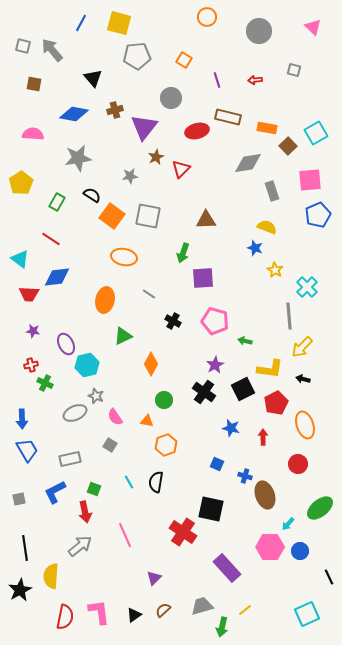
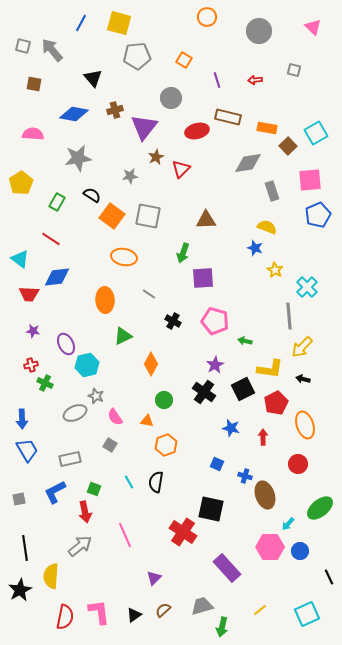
orange ellipse at (105, 300): rotated 15 degrees counterclockwise
yellow line at (245, 610): moved 15 px right
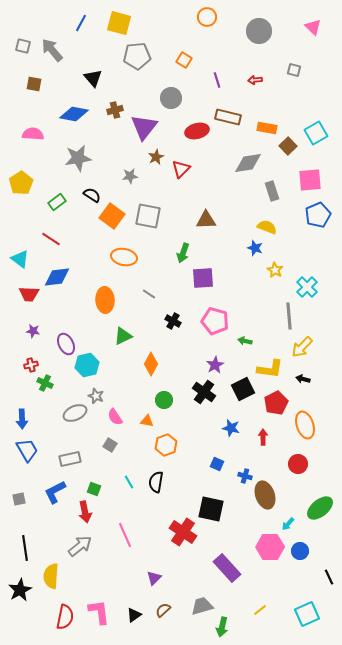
green rectangle at (57, 202): rotated 24 degrees clockwise
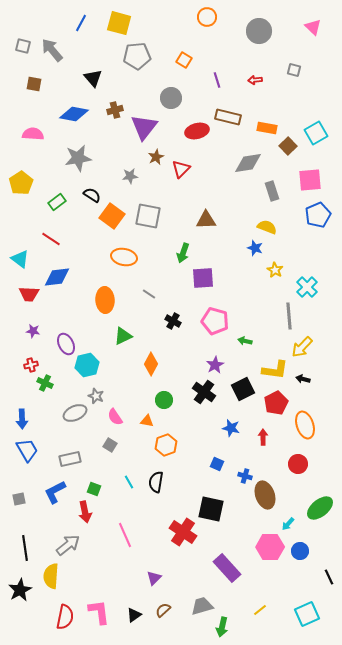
yellow L-shape at (270, 369): moved 5 px right, 1 px down
gray arrow at (80, 546): moved 12 px left, 1 px up
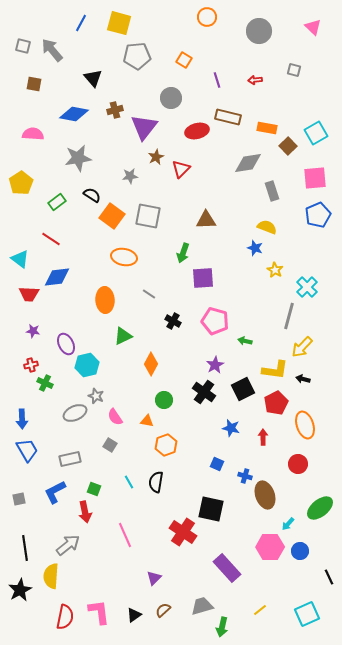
pink square at (310, 180): moved 5 px right, 2 px up
gray line at (289, 316): rotated 20 degrees clockwise
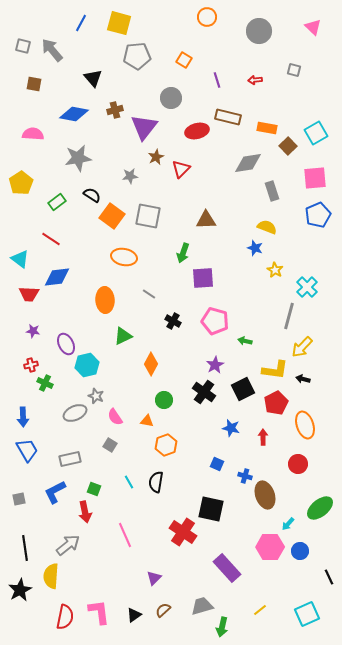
blue arrow at (22, 419): moved 1 px right, 2 px up
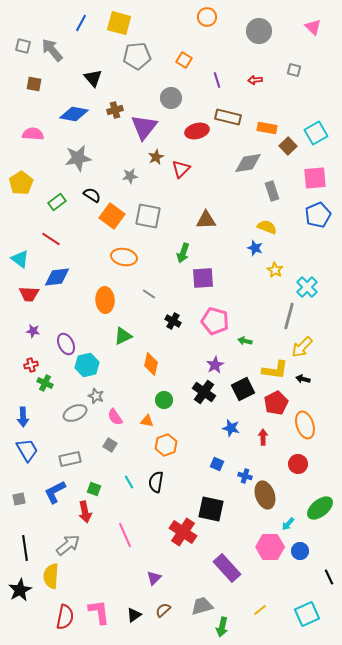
orange diamond at (151, 364): rotated 15 degrees counterclockwise
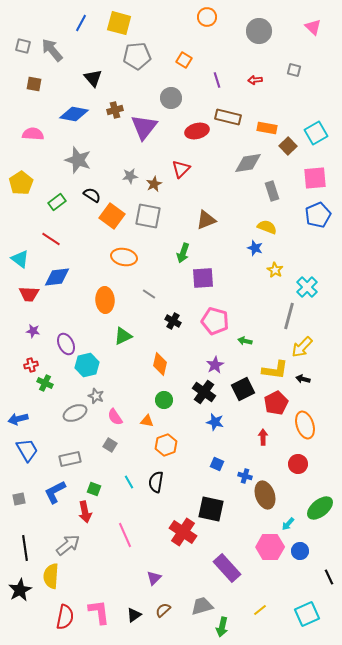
brown star at (156, 157): moved 2 px left, 27 px down
gray star at (78, 158): moved 2 px down; rotated 28 degrees clockwise
brown triangle at (206, 220): rotated 20 degrees counterclockwise
orange diamond at (151, 364): moved 9 px right
blue arrow at (23, 417): moved 5 px left, 2 px down; rotated 78 degrees clockwise
blue star at (231, 428): moved 16 px left, 6 px up
